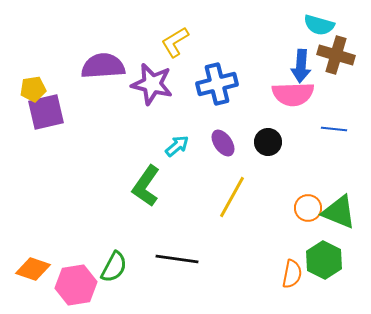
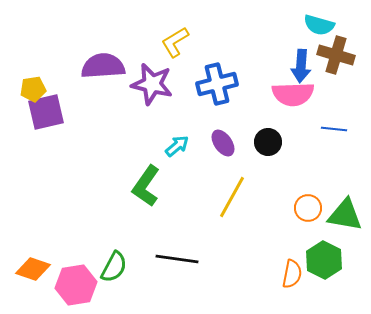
green triangle: moved 6 px right, 3 px down; rotated 12 degrees counterclockwise
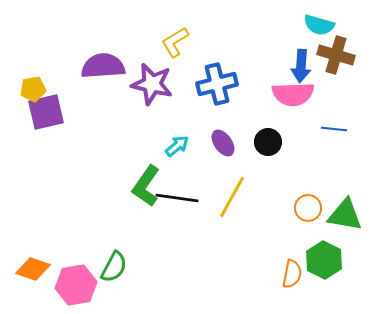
black line: moved 61 px up
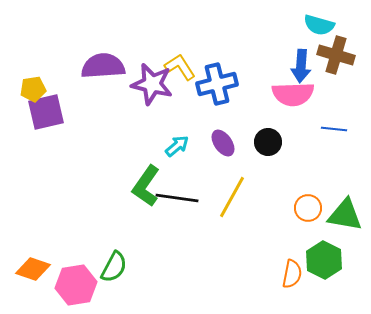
yellow L-shape: moved 5 px right, 25 px down; rotated 88 degrees clockwise
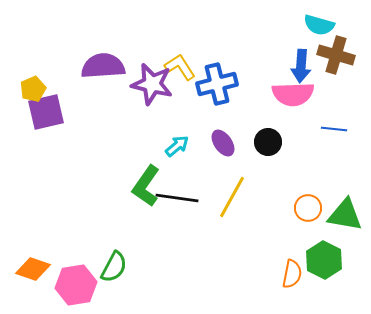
yellow pentagon: rotated 15 degrees counterclockwise
